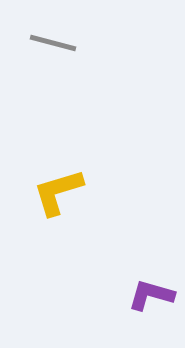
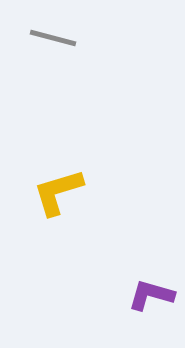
gray line: moved 5 px up
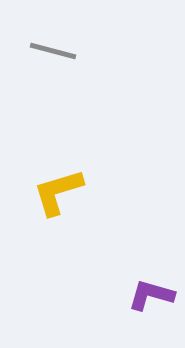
gray line: moved 13 px down
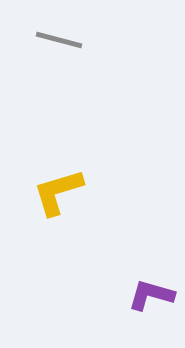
gray line: moved 6 px right, 11 px up
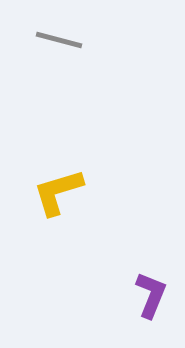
purple L-shape: rotated 96 degrees clockwise
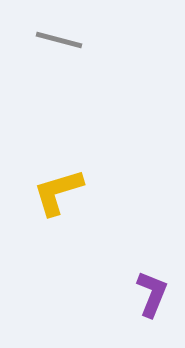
purple L-shape: moved 1 px right, 1 px up
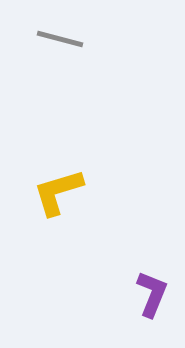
gray line: moved 1 px right, 1 px up
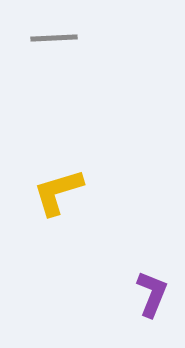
gray line: moved 6 px left, 1 px up; rotated 18 degrees counterclockwise
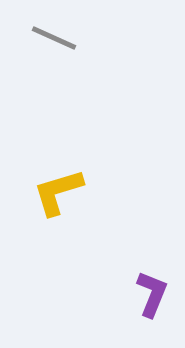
gray line: rotated 27 degrees clockwise
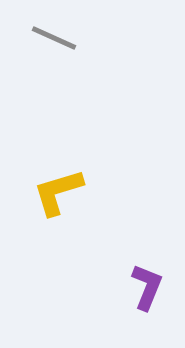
purple L-shape: moved 5 px left, 7 px up
